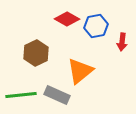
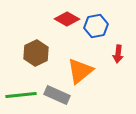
red arrow: moved 4 px left, 12 px down
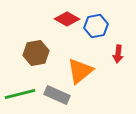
brown hexagon: rotated 15 degrees clockwise
green line: moved 1 px left, 1 px up; rotated 8 degrees counterclockwise
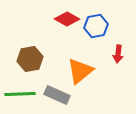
brown hexagon: moved 6 px left, 6 px down
green line: rotated 12 degrees clockwise
